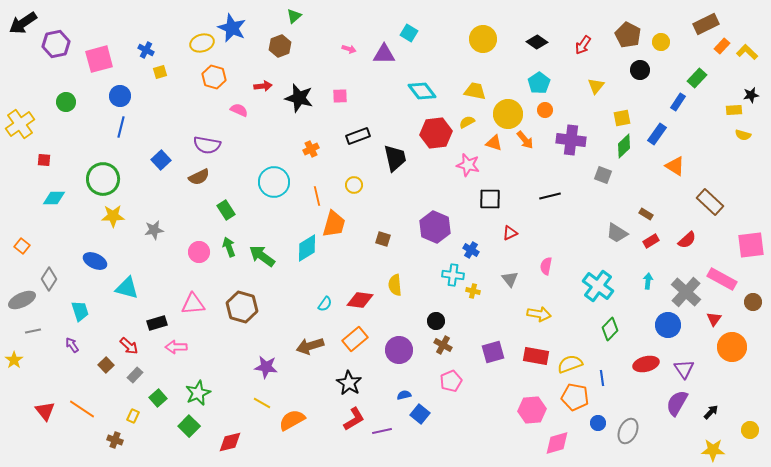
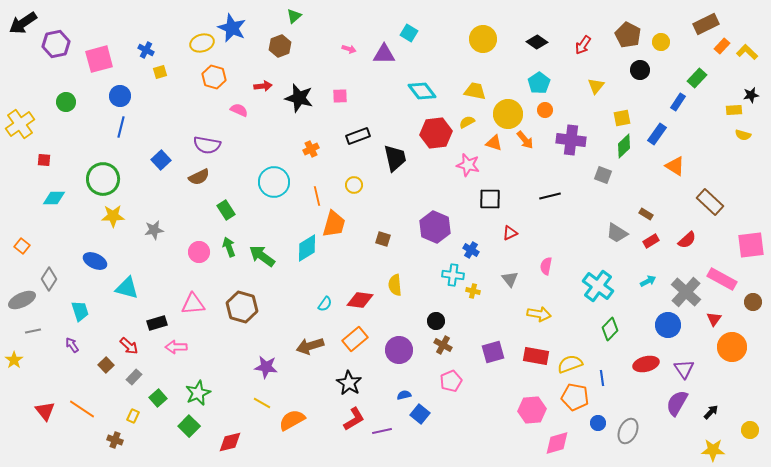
cyan arrow at (648, 281): rotated 56 degrees clockwise
gray rectangle at (135, 375): moved 1 px left, 2 px down
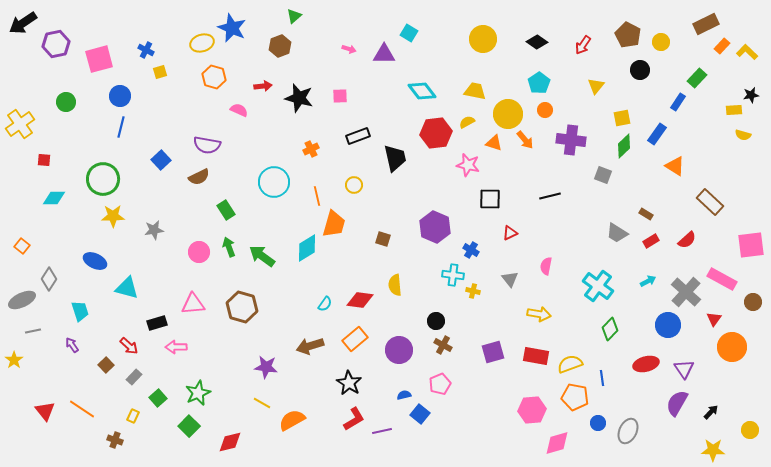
pink pentagon at (451, 381): moved 11 px left, 3 px down
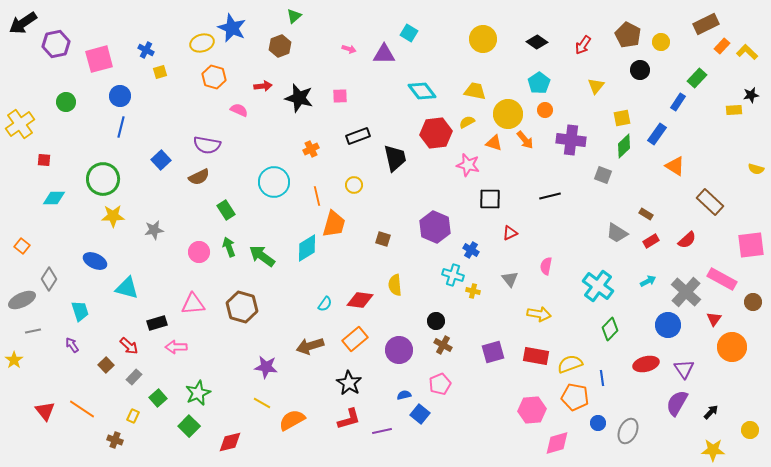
yellow semicircle at (743, 135): moved 13 px right, 34 px down
cyan cross at (453, 275): rotated 10 degrees clockwise
red L-shape at (354, 419): moved 5 px left; rotated 15 degrees clockwise
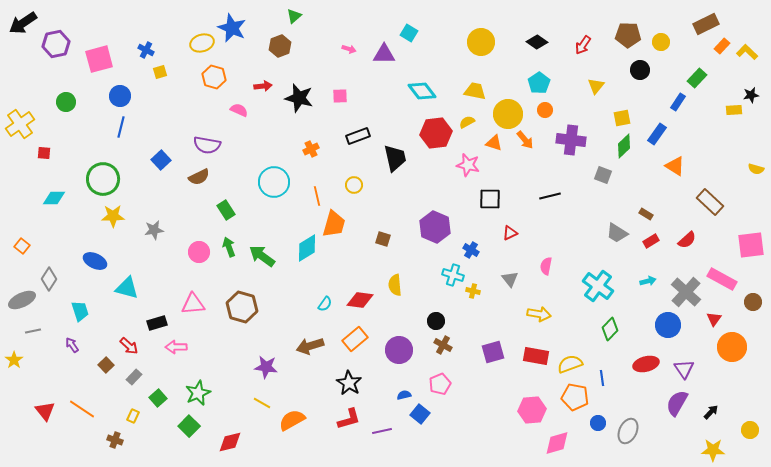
brown pentagon at (628, 35): rotated 25 degrees counterclockwise
yellow circle at (483, 39): moved 2 px left, 3 px down
red square at (44, 160): moved 7 px up
cyan arrow at (648, 281): rotated 14 degrees clockwise
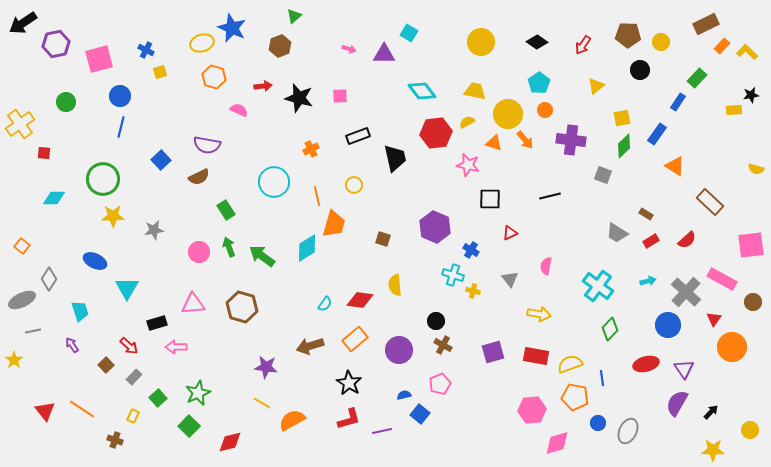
yellow triangle at (596, 86): rotated 12 degrees clockwise
cyan triangle at (127, 288): rotated 45 degrees clockwise
